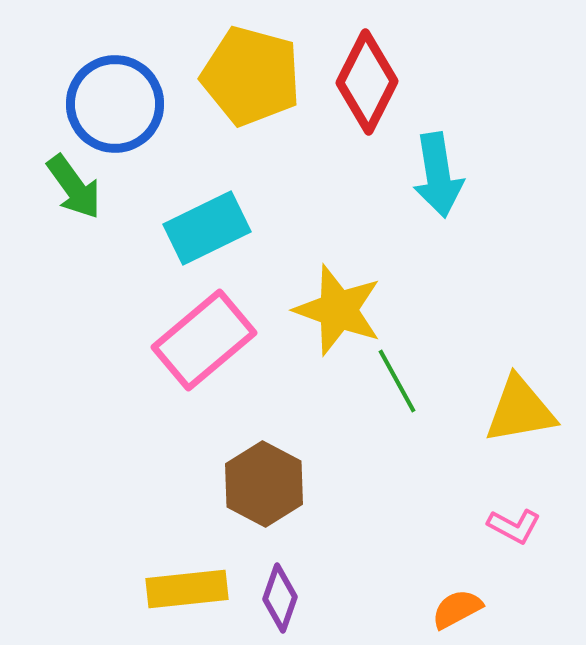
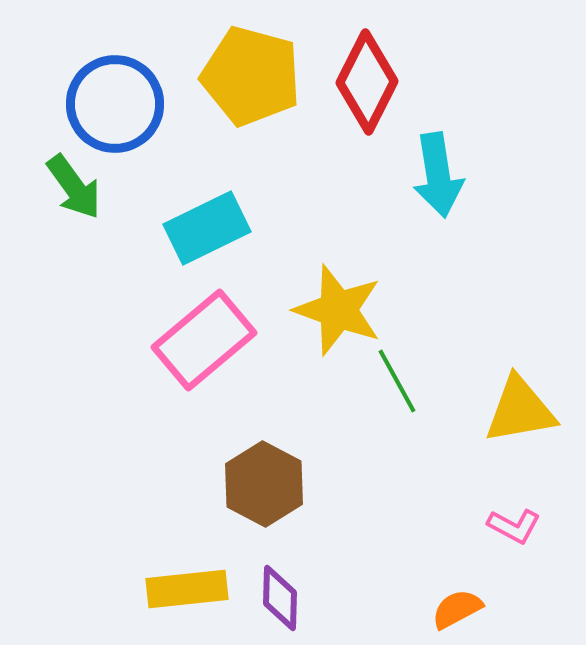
purple diamond: rotated 18 degrees counterclockwise
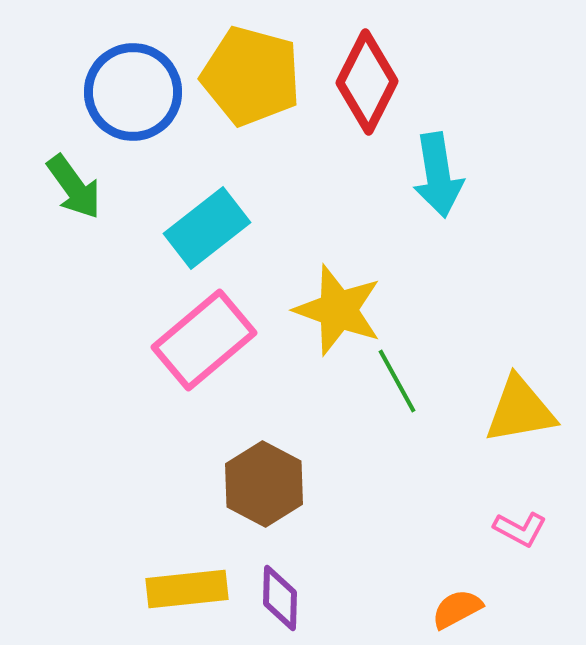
blue circle: moved 18 px right, 12 px up
cyan rectangle: rotated 12 degrees counterclockwise
pink L-shape: moved 6 px right, 3 px down
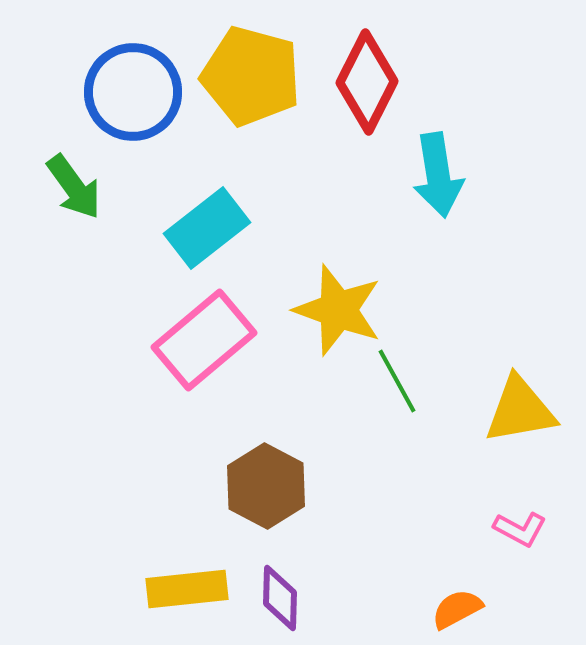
brown hexagon: moved 2 px right, 2 px down
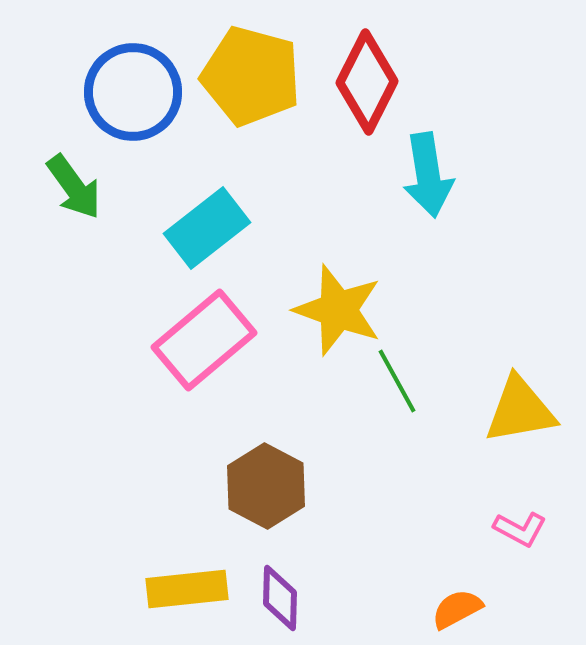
cyan arrow: moved 10 px left
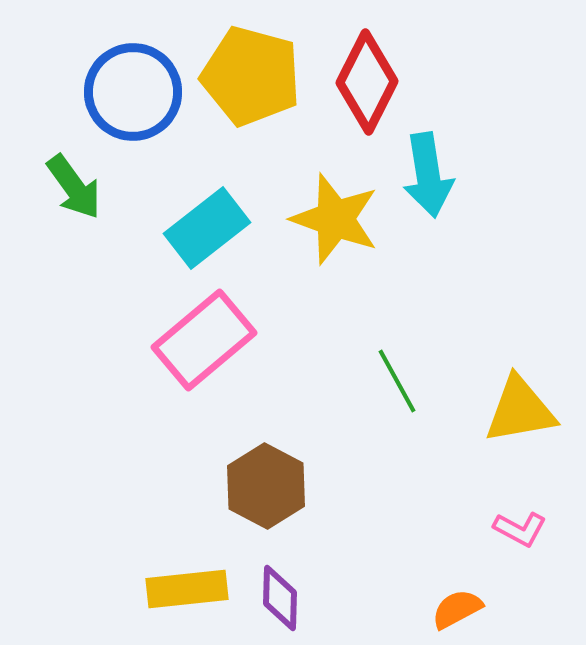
yellow star: moved 3 px left, 91 px up
